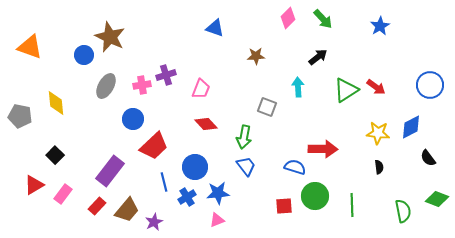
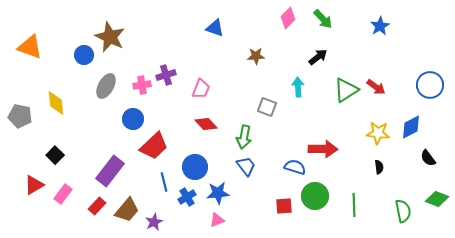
green line at (352, 205): moved 2 px right
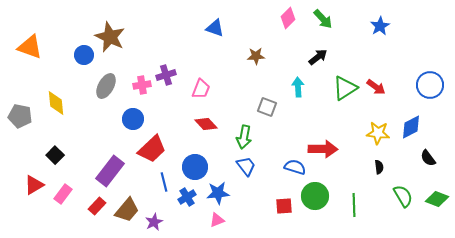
green triangle at (346, 90): moved 1 px left, 2 px up
red trapezoid at (154, 146): moved 2 px left, 3 px down
green semicircle at (403, 211): moved 15 px up; rotated 20 degrees counterclockwise
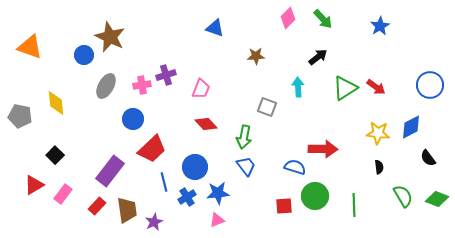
brown trapezoid at (127, 210): rotated 48 degrees counterclockwise
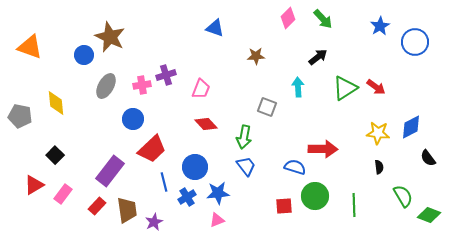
blue circle at (430, 85): moved 15 px left, 43 px up
green diamond at (437, 199): moved 8 px left, 16 px down
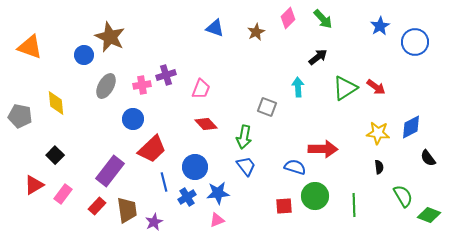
brown star at (256, 56): moved 24 px up; rotated 24 degrees counterclockwise
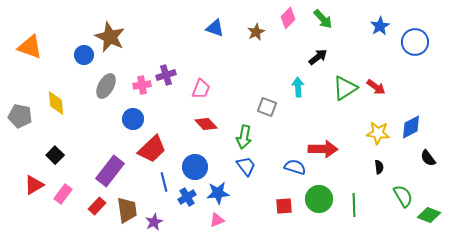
green circle at (315, 196): moved 4 px right, 3 px down
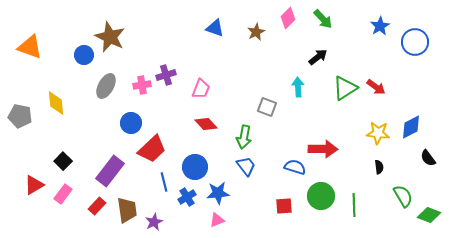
blue circle at (133, 119): moved 2 px left, 4 px down
black square at (55, 155): moved 8 px right, 6 px down
green circle at (319, 199): moved 2 px right, 3 px up
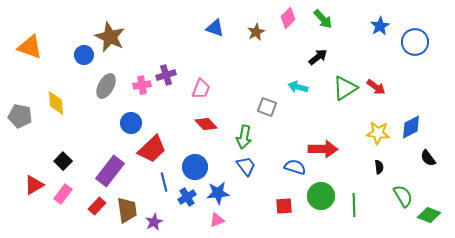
cyan arrow at (298, 87): rotated 72 degrees counterclockwise
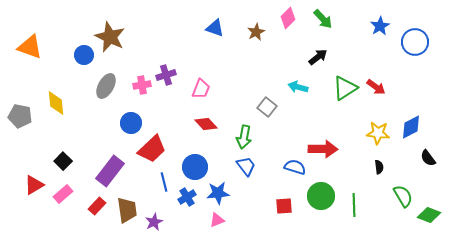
gray square at (267, 107): rotated 18 degrees clockwise
pink rectangle at (63, 194): rotated 12 degrees clockwise
